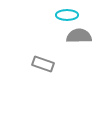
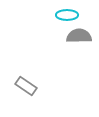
gray rectangle: moved 17 px left, 22 px down; rotated 15 degrees clockwise
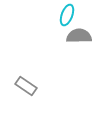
cyan ellipse: rotated 70 degrees counterclockwise
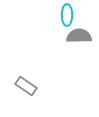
cyan ellipse: rotated 20 degrees counterclockwise
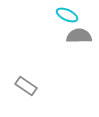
cyan ellipse: rotated 65 degrees counterclockwise
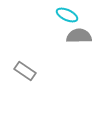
gray rectangle: moved 1 px left, 15 px up
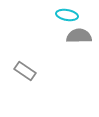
cyan ellipse: rotated 15 degrees counterclockwise
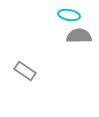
cyan ellipse: moved 2 px right
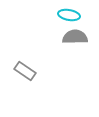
gray semicircle: moved 4 px left, 1 px down
